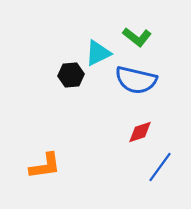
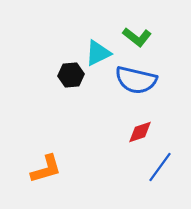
orange L-shape: moved 1 px right, 3 px down; rotated 8 degrees counterclockwise
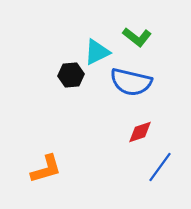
cyan triangle: moved 1 px left, 1 px up
blue semicircle: moved 5 px left, 2 px down
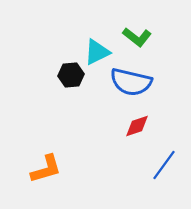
red diamond: moved 3 px left, 6 px up
blue line: moved 4 px right, 2 px up
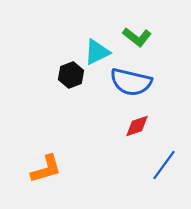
black hexagon: rotated 15 degrees counterclockwise
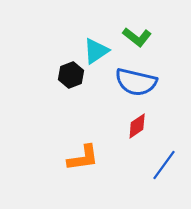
cyan triangle: moved 1 px left, 1 px up; rotated 8 degrees counterclockwise
blue semicircle: moved 5 px right
red diamond: rotated 16 degrees counterclockwise
orange L-shape: moved 37 px right, 11 px up; rotated 8 degrees clockwise
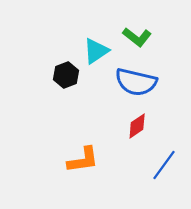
black hexagon: moved 5 px left
orange L-shape: moved 2 px down
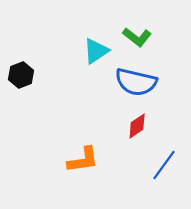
black hexagon: moved 45 px left
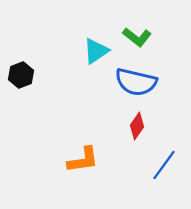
red diamond: rotated 20 degrees counterclockwise
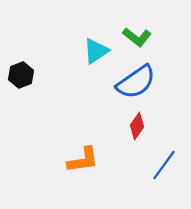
blue semicircle: rotated 48 degrees counterclockwise
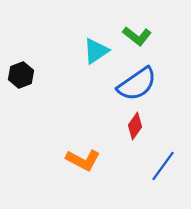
green L-shape: moved 1 px up
blue semicircle: moved 1 px right, 2 px down
red diamond: moved 2 px left
orange L-shape: rotated 36 degrees clockwise
blue line: moved 1 px left, 1 px down
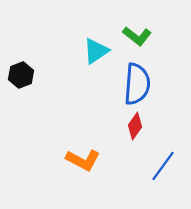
blue semicircle: rotated 51 degrees counterclockwise
